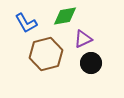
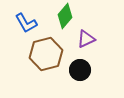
green diamond: rotated 40 degrees counterclockwise
purple triangle: moved 3 px right
black circle: moved 11 px left, 7 px down
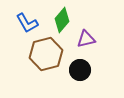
green diamond: moved 3 px left, 4 px down
blue L-shape: moved 1 px right
purple triangle: rotated 12 degrees clockwise
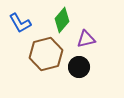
blue L-shape: moved 7 px left
black circle: moved 1 px left, 3 px up
